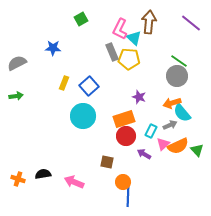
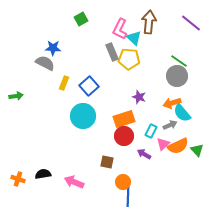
gray semicircle: moved 28 px right; rotated 54 degrees clockwise
red circle: moved 2 px left
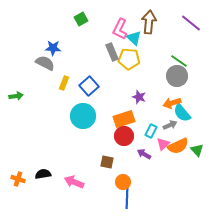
blue line: moved 1 px left, 2 px down
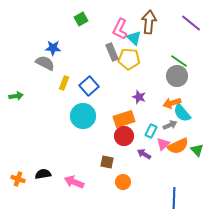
blue line: moved 47 px right
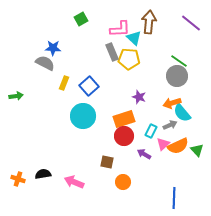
pink L-shape: rotated 120 degrees counterclockwise
